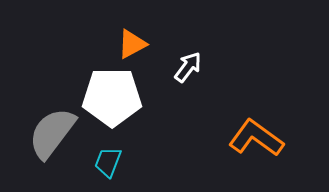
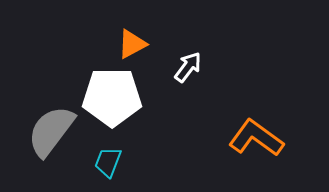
gray semicircle: moved 1 px left, 2 px up
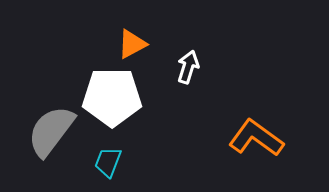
white arrow: rotated 20 degrees counterclockwise
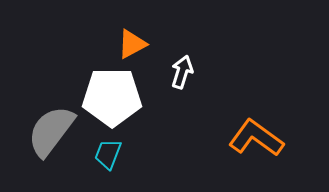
white arrow: moved 6 px left, 5 px down
cyan trapezoid: moved 8 px up
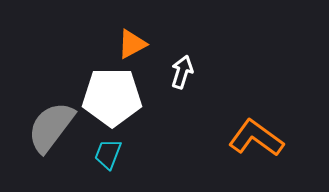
gray semicircle: moved 4 px up
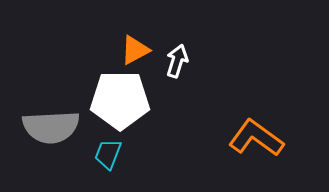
orange triangle: moved 3 px right, 6 px down
white arrow: moved 5 px left, 11 px up
white pentagon: moved 8 px right, 3 px down
gray semicircle: rotated 130 degrees counterclockwise
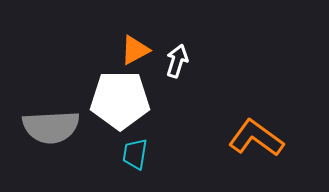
cyan trapezoid: moved 27 px right; rotated 12 degrees counterclockwise
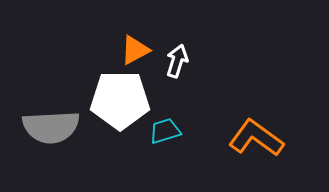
cyan trapezoid: moved 30 px right, 23 px up; rotated 64 degrees clockwise
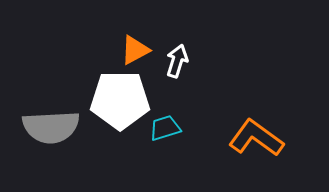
cyan trapezoid: moved 3 px up
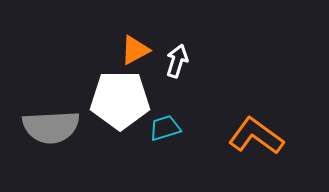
orange L-shape: moved 2 px up
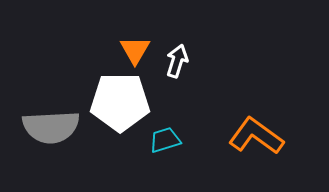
orange triangle: rotated 32 degrees counterclockwise
white pentagon: moved 2 px down
cyan trapezoid: moved 12 px down
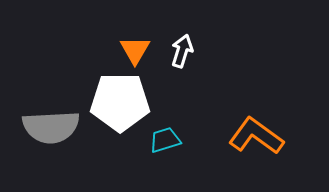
white arrow: moved 5 px right, 10 px up
